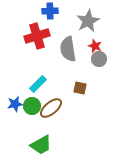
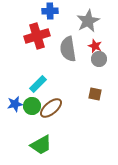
brown square: moved 15 px right, 6 px down
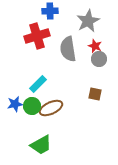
brown ellipse: rotated 15 degrees clockwise
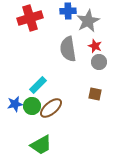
blue cross: moved 18 px right
red cross: moved 7 px left, 18 px up
gray circle: moved 3 px down
cyan rectangle: moved 1 px down
brown ellipse: rotated 15 degrees counterclockwise
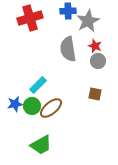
gray circle: moved 1 px left, 1 px up
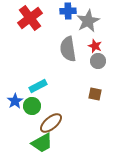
red cross: rotated 20 degrees counterclockwise
cyan rectangle: moved 1 px down; rotated 18 degrees clockwise
blue star: moved 3 px up; rotated 21 degrees counterclockwise
brown ellipse: moved 15 px down
green trapezoid: moved 1 px right, 2 px up
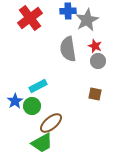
gray star: moved 1 px left, 1 px up
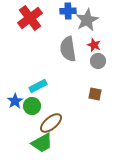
red star: moved 1 px left, 1 px up
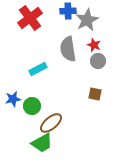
cyan rectangle: moved 17 px up
blue star: moved 2 px left, 2 px up; rotated 21 degrees clockwise
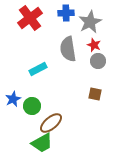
blue cross: moved 2 px left, 2 px down
gray star: moved 3 px right, 2 px down
blue star: rotated 14 degrees counterclockwise
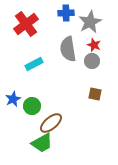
red cross: moved 4 px left, 6 px down
gray circle: moved 6 px left
cyan rectangle: moved 4 px left, 5 px up
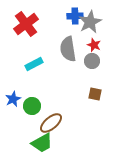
blue cross: moved 9 px right, 3 px down
